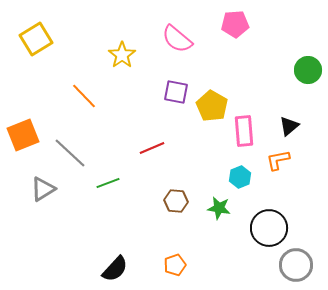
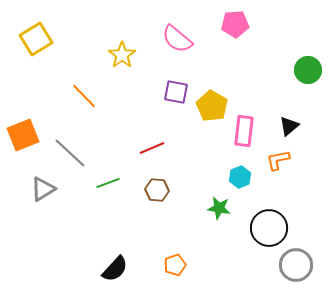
pink rectangle: rotated 12 degrees clockwise
brown hexagon: moved 19 px left, 11 px up
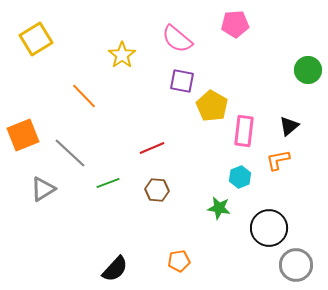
purple square: moved 6 px right, 11 px up
orange pentagon: moved 4 px right, 4 px up; rotated 10 degrees clockwise
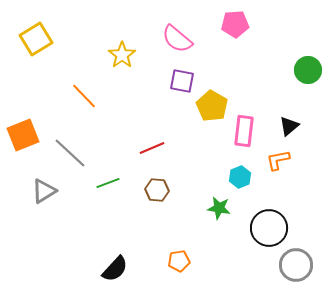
gray triangle: moved 1 px right, 2 px down
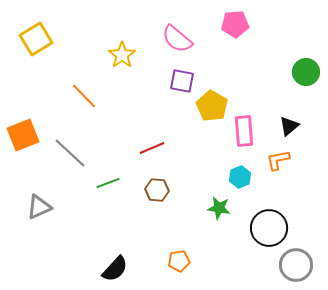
green circle: moved 2 px left, 2 px down
pink rectangle: rotated 12 degrees counterclockwise
gray triangle: moved 5 px left, 16 px down; rotated 8 degrees clockwise
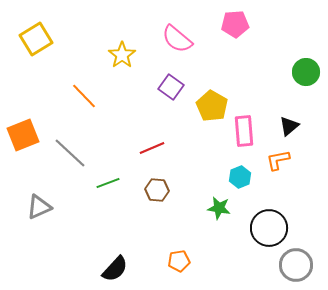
purple square: moved 11 px left, 6 px down; rotated 25 degrees clockwise
